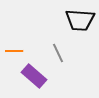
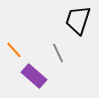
black trapezoid: moved 2 px left; rotated 104 degrees clockwise
orange line: moved 1 px up; rotated 48 degrees clockwise
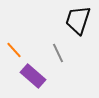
purple rectangle: moved 1 px left
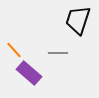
gray line: rotated 66 degrees counterclockwise
purple rectangle: moved 4 px left, 3 px up
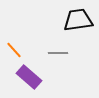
black trapezoid: rotated 64 degrees clockwise
purple rectangle: moved 4 px down
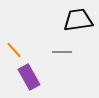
gray line: moved 4 px right, 1 px up
purple rectangle: rotated 20 degrees clockwise
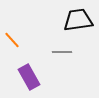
orange line: moved 2 px left, 10 px up
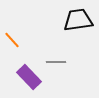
gray line: moved 6 px left, 10 px down
purple rectangle: rotated 15 degrees counterclockwise
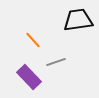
orange line: moved 21 px right
gray line: rotated 18 degrees counterclockwise
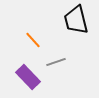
black trapezoid: moved 2 px left; rotated 96 degrees counterclockwise
purple rectangle: moved 1 px left
